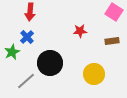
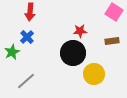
black circle: moved 23 px right, 10 px up
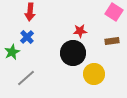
gray line: moved 3 px up
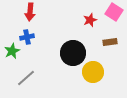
red star: moved 10 px right, 11 px up; rotated 16 degrees counterclockwise
blue cross: rotated 32 degrees clockwise
brown rectangle: moved 2 px left, 1 px down
green star: moved 1 px up
yellow circle: moved 1 px left, 2 px up
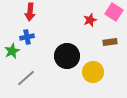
black circle: moved 6 px left, 3 px down
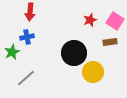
pink square: moved 1 px right, 9 px down
green star: moved 1 px down
black circle: moved 7 px right, 3 px up
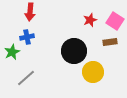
black circle: moved 2 px up
